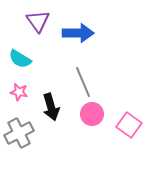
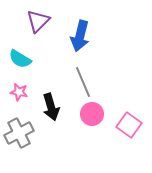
purple triangle: rotated 20 degrees clockwise
blue arrow: moved 2 px right, 3 px down; rotated 104 degrees clockwise
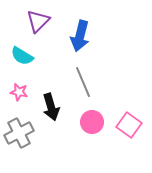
cyan semicircle: moved 2 px right, 3 px up
pink circle: moved 8 px down
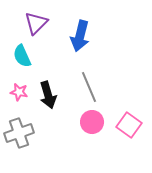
purple triangle: moved 2 px left, 2 px down
cyan semicircle: rotated 35 degrees clockwise
gray line: moved 6 px right, 5 px down
black arrow: moved 3 px left, 12 px up
gray cross: rotated 8 degrees clockwise
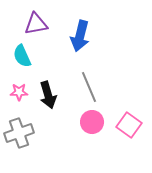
purple triangle: moved 1 px down; rotated 35 degrees clockwise
pink star: rotated 12 degrees counterclockwise
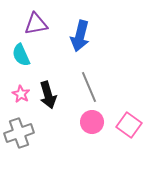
cyan semicircle: moved 1 px left, 1 px up
pink star: moved 2 px right, 2 px down; rotated 30 degrees clockwise
